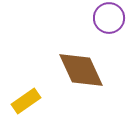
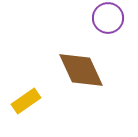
purple circle: moved 1 px left
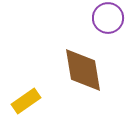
brown diamond: moved 2 px right; rotated 15 degrees clockwise
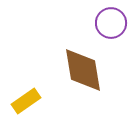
purple circle: moved 3 px right, 5 px down
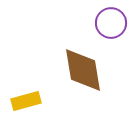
yellow rectangle: rotated 20 degrees clockwise
